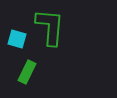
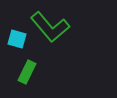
green L-shape: rotated 135 degrees clockwise
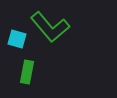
green rectangle: rotated 15 degrees counterclockwise
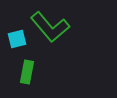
cyan square: rotated 30 degrees counterclockwise
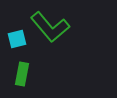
green rectangle: moved 5 px left, 2 px down
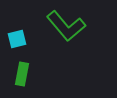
green L-shape: moved 16 px right, 1 px up
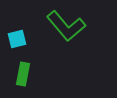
green rectangle: moved 1 px right
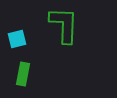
green L-shape: moved 2 px left, 1 px up; rotated 138 degrees counterclockwise
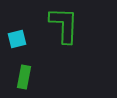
green rectangle: moved 1 px right, 3 px down
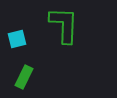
green rectangle: rotated 15 degrees clockwise
